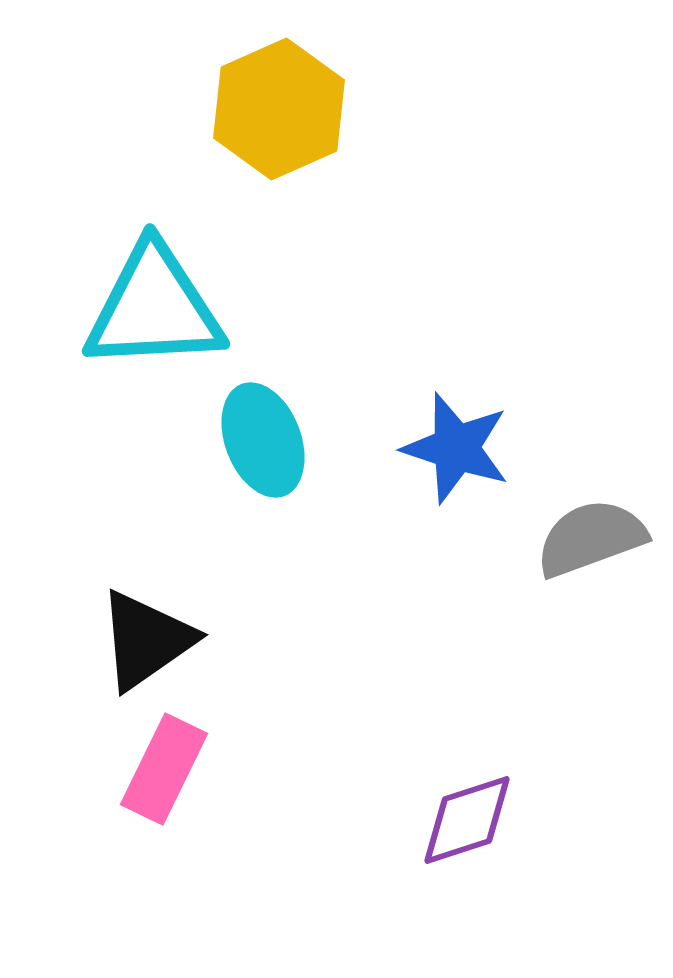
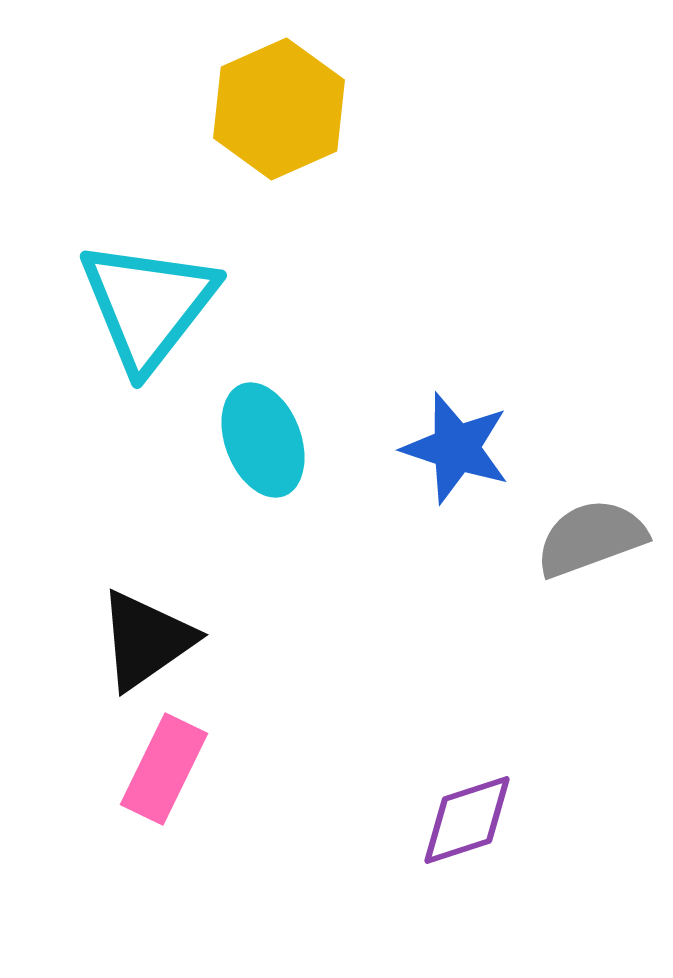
cyan triangle: moved 6 px left, 3 px up; rotated 49 degrees counterclockwise
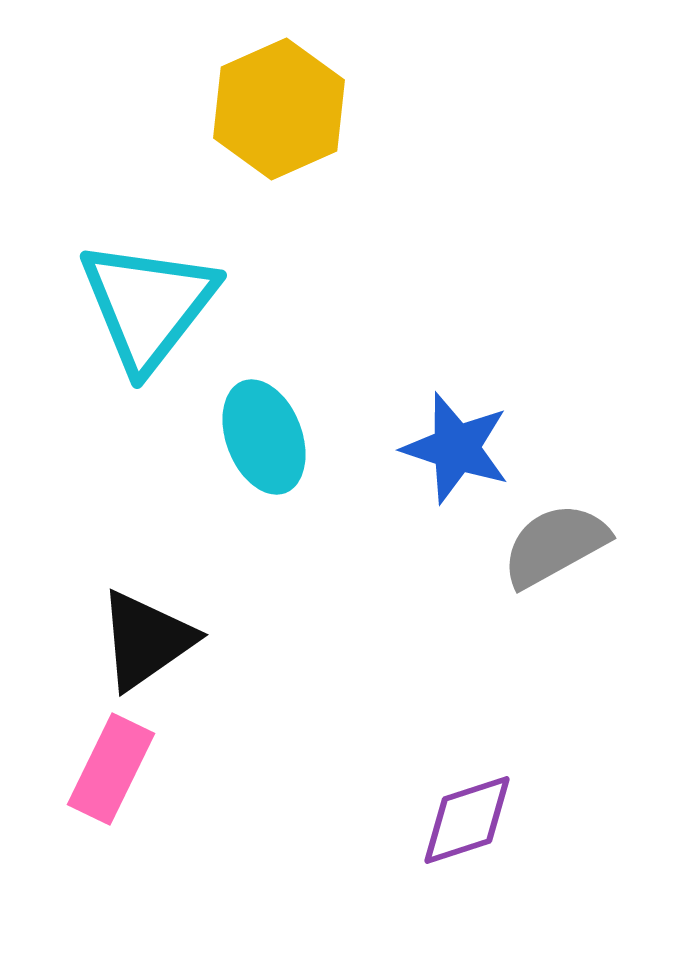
cyan ellipse: moved 1 px right, 3 px up
gray semicircle: moved 36 px left, 7 px down; rotated 9 degrees counterclockwise
pink rectangle: moved 53 px left
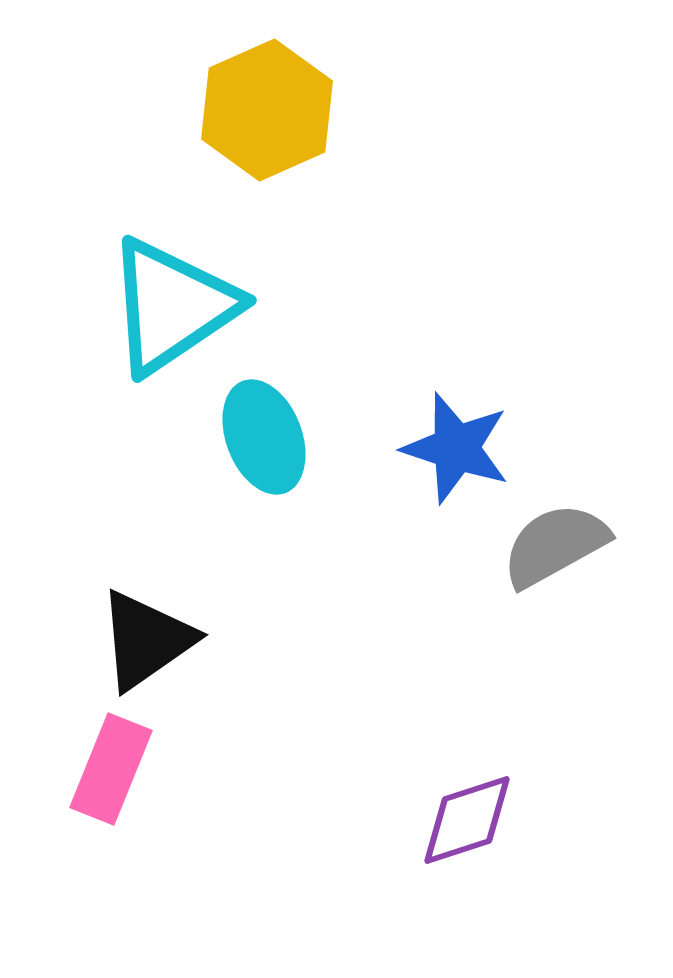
yellow hexagon: moved 12 px left, 1 px down
cyan triangle: moved 24 px right, 1 px down; rotated 18 degrees clockwise
pink rectangle: rotated 4 degrees counterclockwise
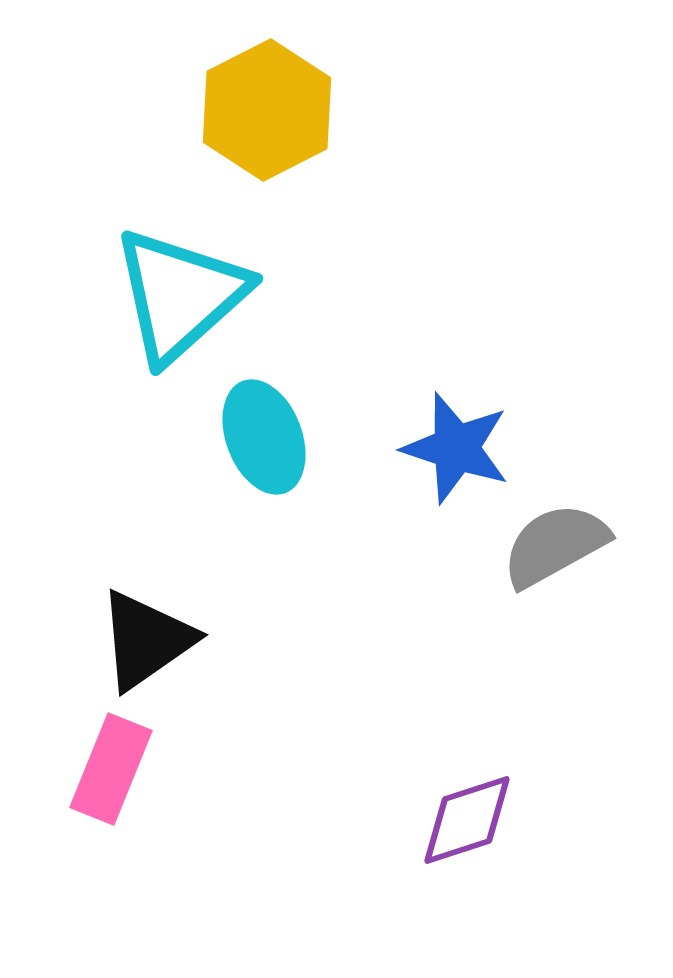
yellow hexagon: rotated 3 degrees counterclockwise
cyan triangle: moved 8 px right, 11 px up; rotated 8 degrees counterclockwise
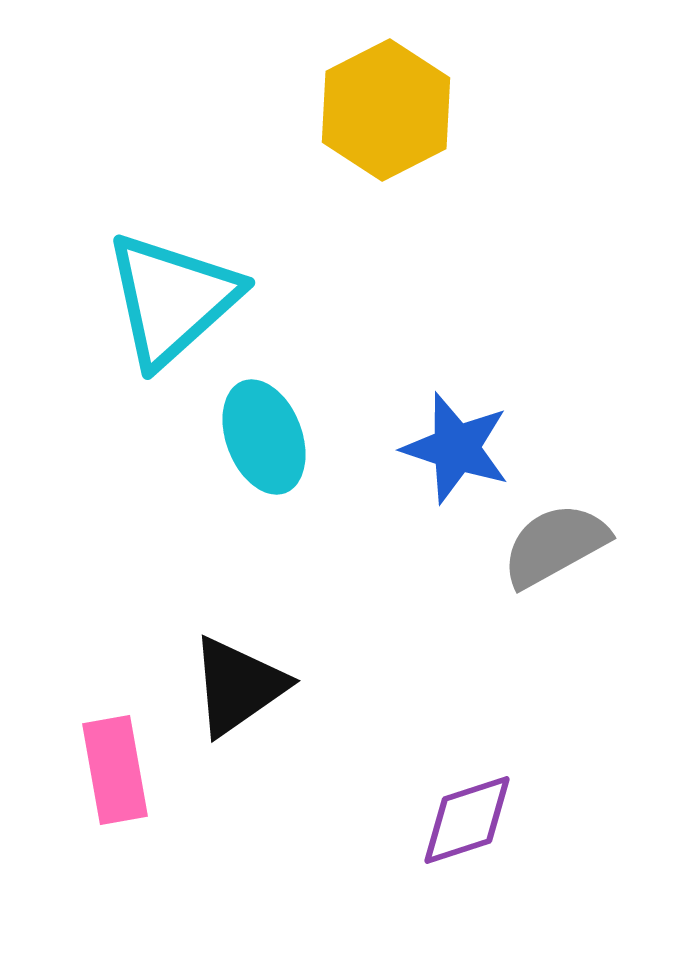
yellow hexagon: moved 119 px right
cyan triangle: moved 8 px left, 4 px down
black triangle: moved 92 px right, 46 px down
pink rectangle: moved 4 px right, 1 px down; rotated 32 degrees counterclockwise
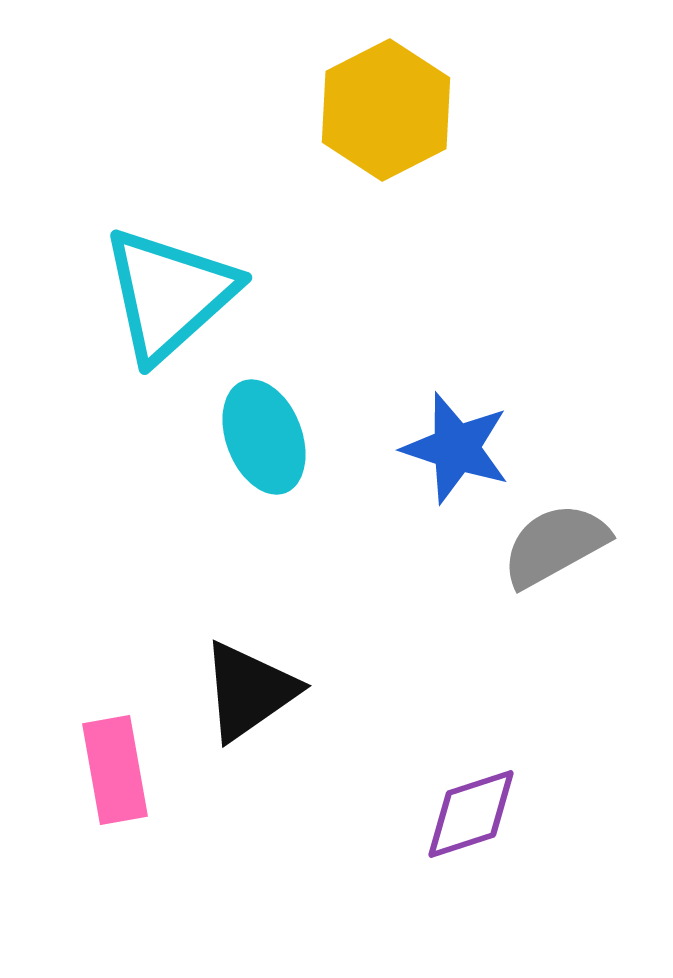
cyan triangle: moved 3 px left, 5 px up
black triangle: moved 11 px right, 5 px down
purple diamond: moved 4 px right, 6 px up
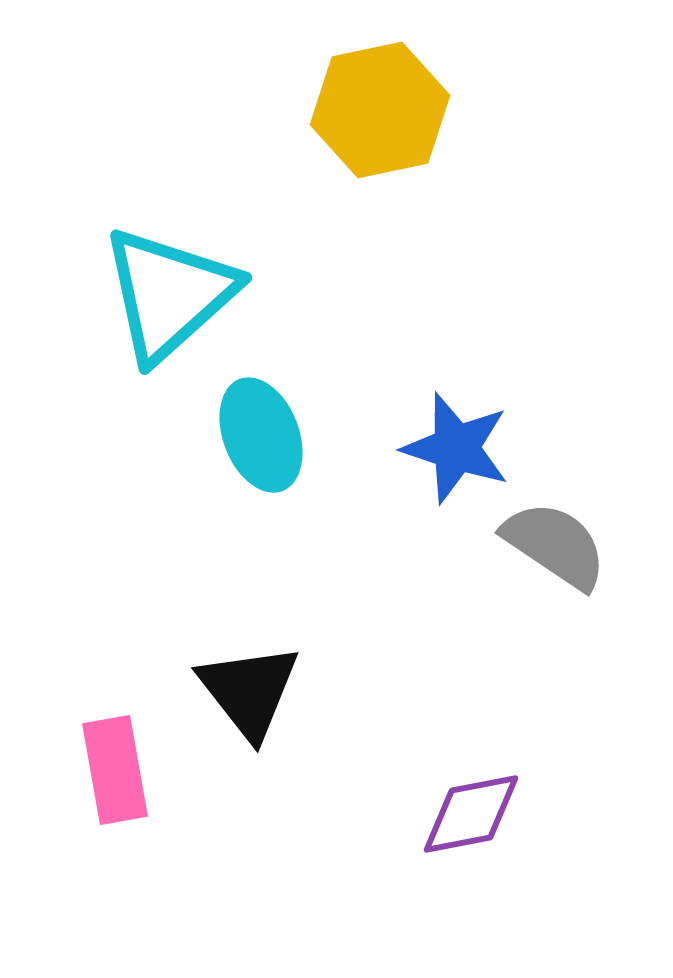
yellow hexagon: moved 6 px left; rotated 15 degrees clockwise
cyan ellipse: moved 3 px left, 2 px up
gray semicircle: rotated 63 degrees clockwise
black triangle: rotated 33 degrees counterclockwise
purple diamond: rotated 7 degrees clockwise
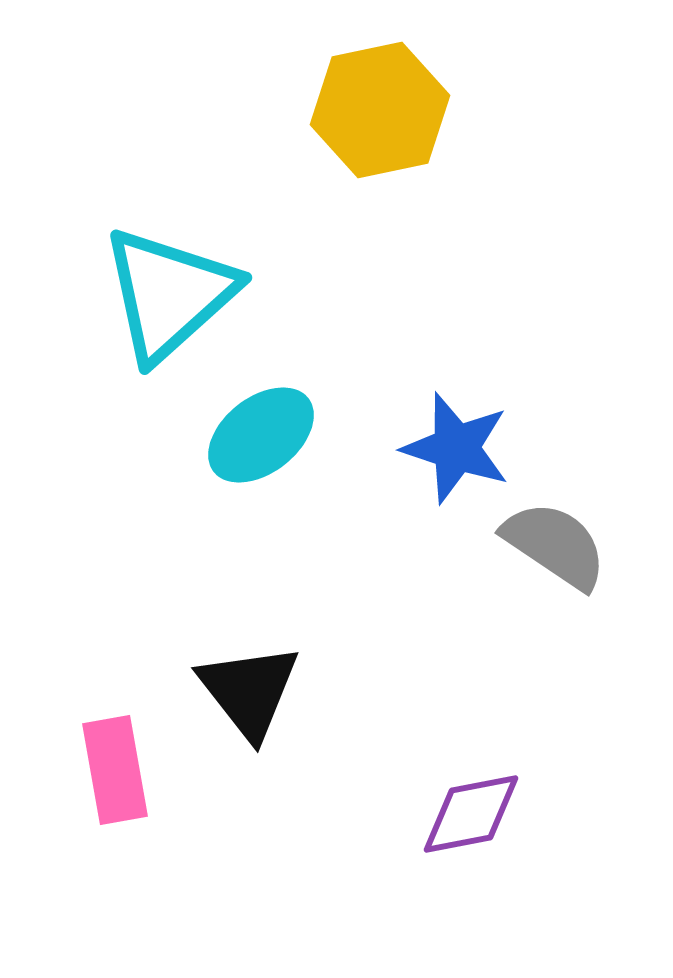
cyan ellipse: rotated 73 degrees clockwise
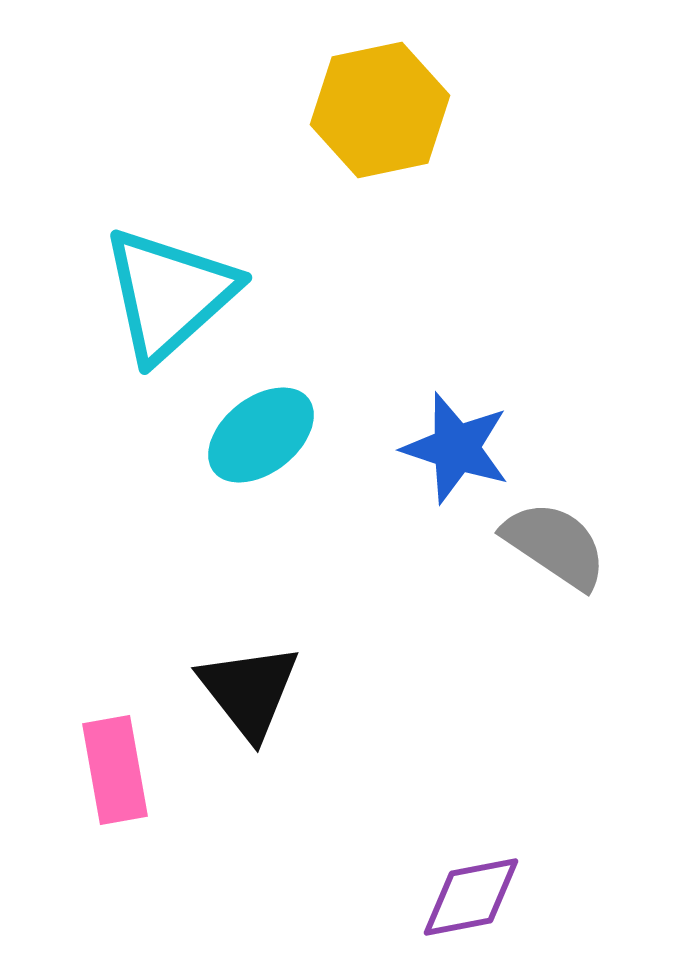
purple diamond: moved 83 px down
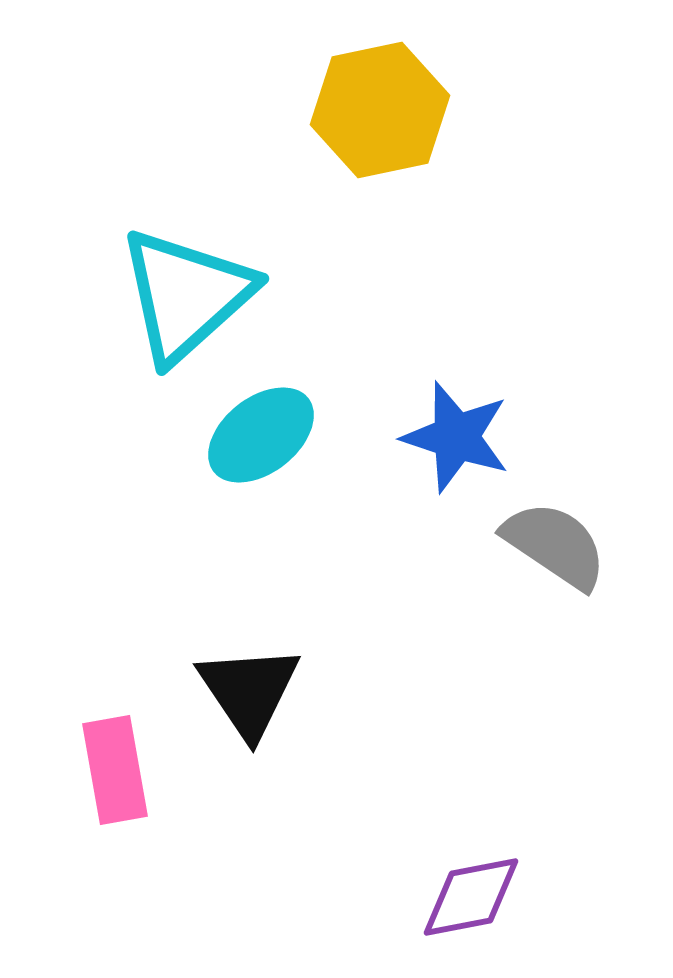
cyan triangle: moved 17 px right, 1 px down
blue star: moved 11 px up
black triangle: rotated 4 degrees clockwise
